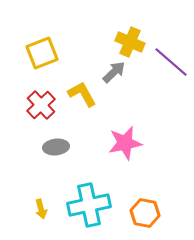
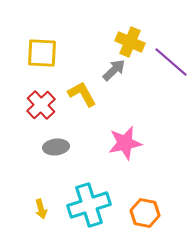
yellow square: rotated 24 degrees clockwise
gray arrow: moved 2 px up
cyan cross: rotated 6 degrees counterclockwise
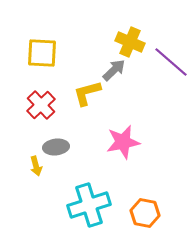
yellow L-shape: moved 5 px right, 1 px up; rotated 76 degrees counterclockwise
pink star: moved 2 px left, 1 px up
yellow arrow: moved 5 px left, 43 px up
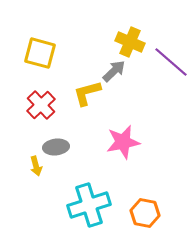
yellow square: moved 2 px left; rotated 12 degrees clockwise
gray arrow: moved 1 px down
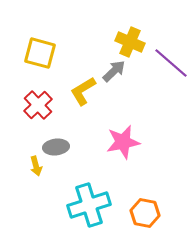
purple line: moved 1 px down
yellow L-shape: moved 4 px left, 2 px up; rotated 16 degrees counterclockwise
red cross: moved 3 px left
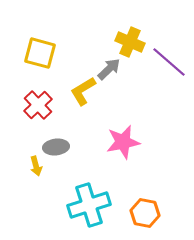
purple line: moved 2 px left, 1 px up
gray arrow: moved 5 px left, 2 px up
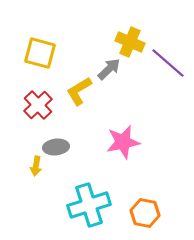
purple line: moved 1 px left, 1 px down
yellow L-shape: moved 4 px left
yellow arrow: rotated 24 degrees clockwise
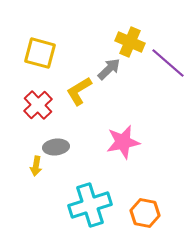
cyan cross: moved 1 px right
